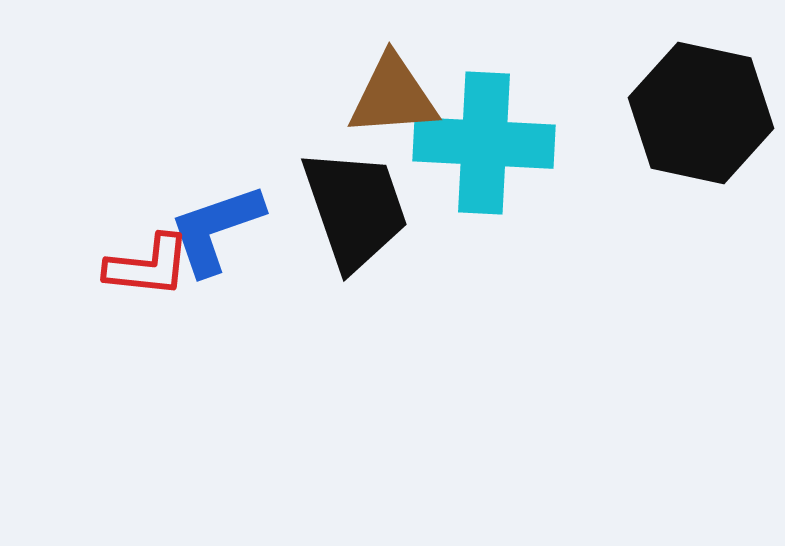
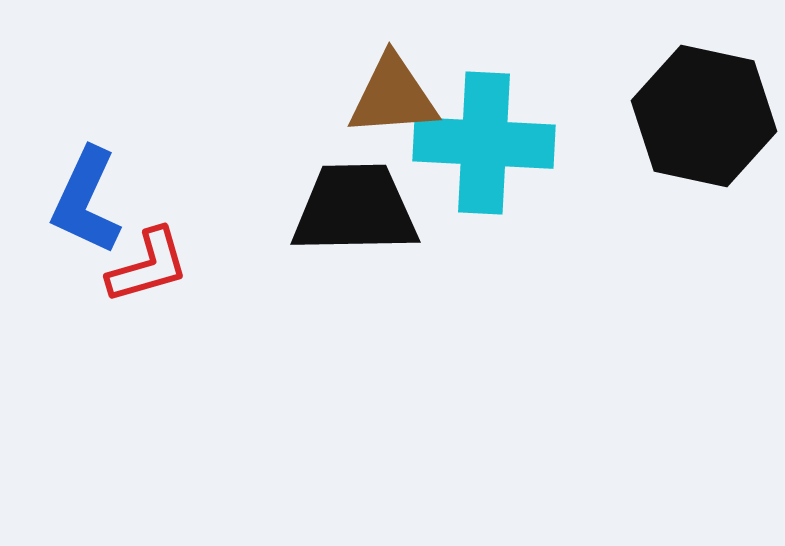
black hexagon: moved 3 px right, 3 px down
black trapezoid: rotated 72 degrees counterclockwise
blue L-shape: moved 130 px left, 28 px up; rotated 46 degrees counterclockwise
red L-shape: rotated 22 degrees counterclockwise
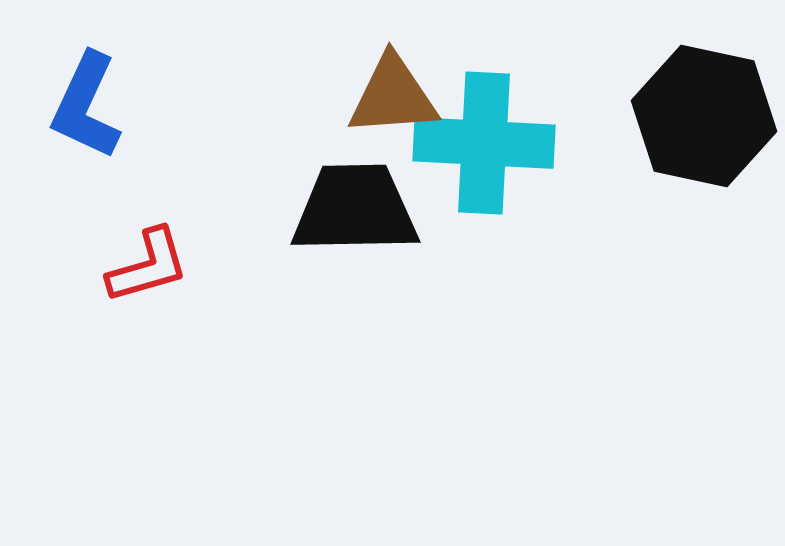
blue L-shape: moved 95 px up
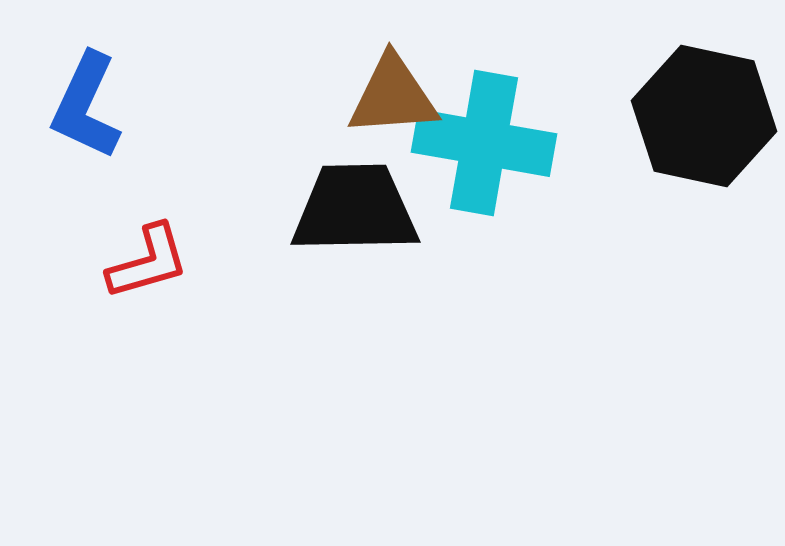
cyan cross: rotated 7 degrees clockwise
red L-shape: moved 4 px up
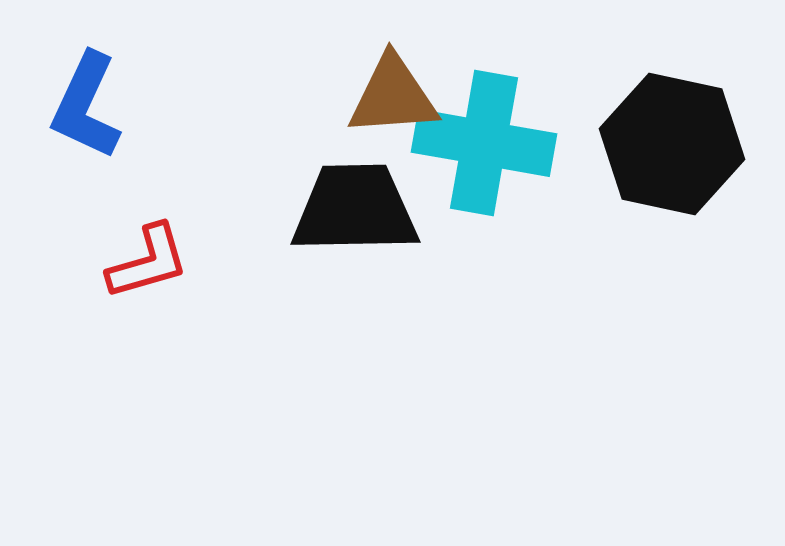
black hexagon: moved 32 px left, 28 px down
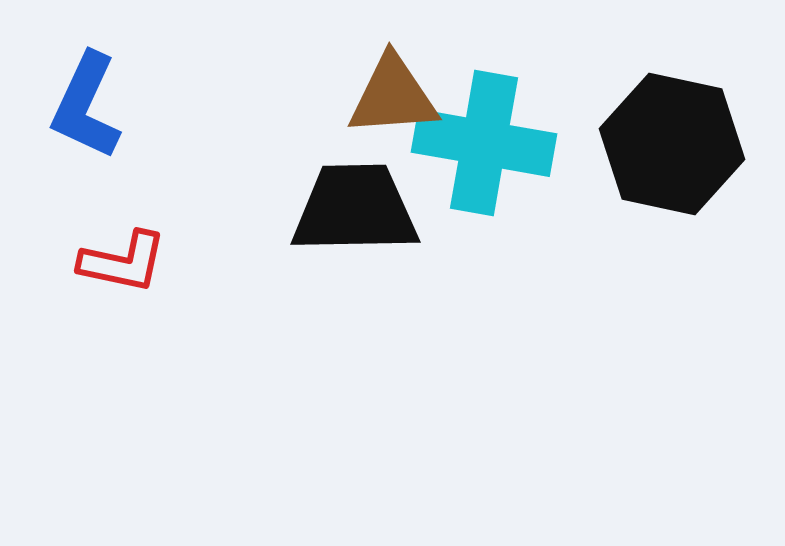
red L-shape: moved 25 px left; rotated 28 degrees clockwise
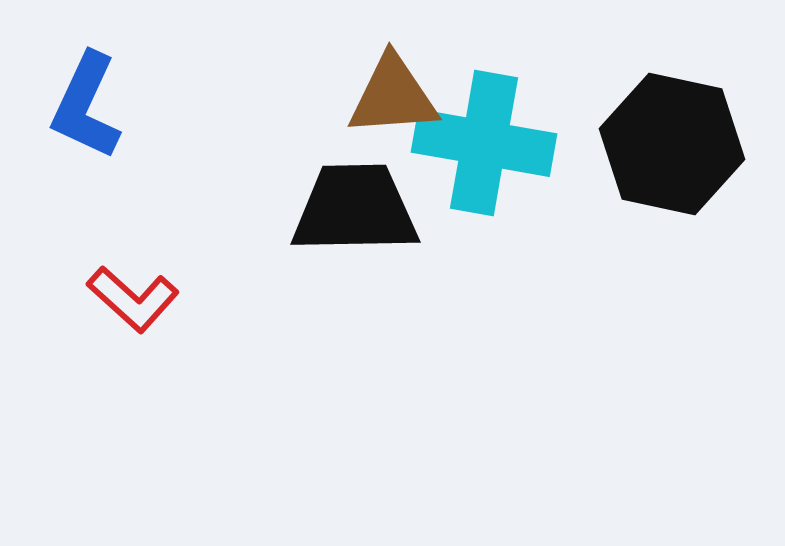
red L-shape: moved 10 px right, 37 px down; rotated 30 degrees clockwise
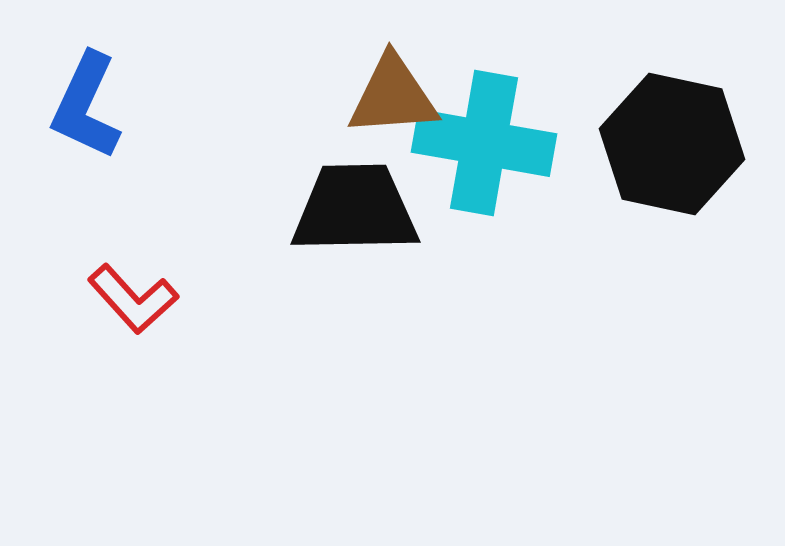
red L-shape: rotated 6 degrees clockwise
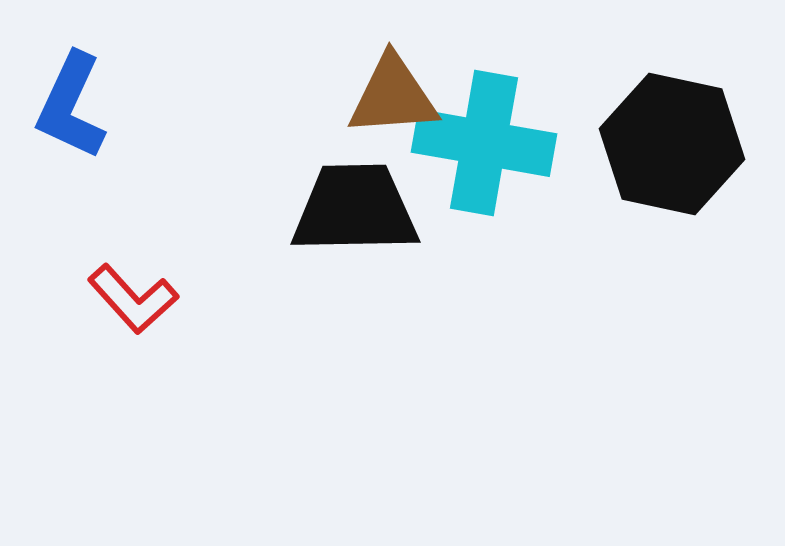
blue L-shape: moved 15 px left
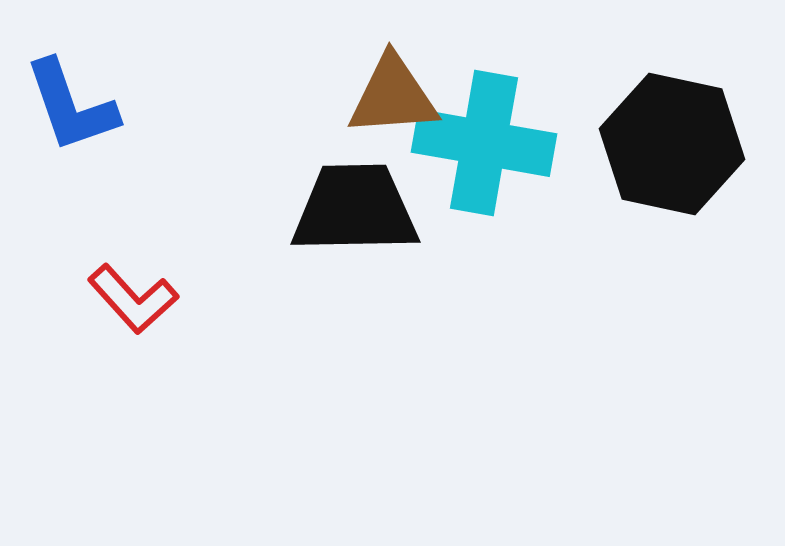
blue L-shape: rotated 44 degrees counterclockwise
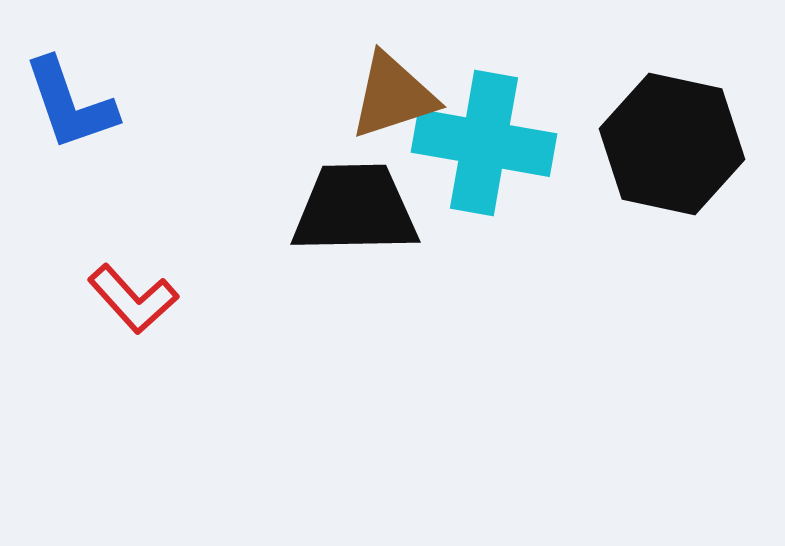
brown triangle: rotated 14 degrees counterclockwise
blue L-shape: moved 1 px left, 2 px up
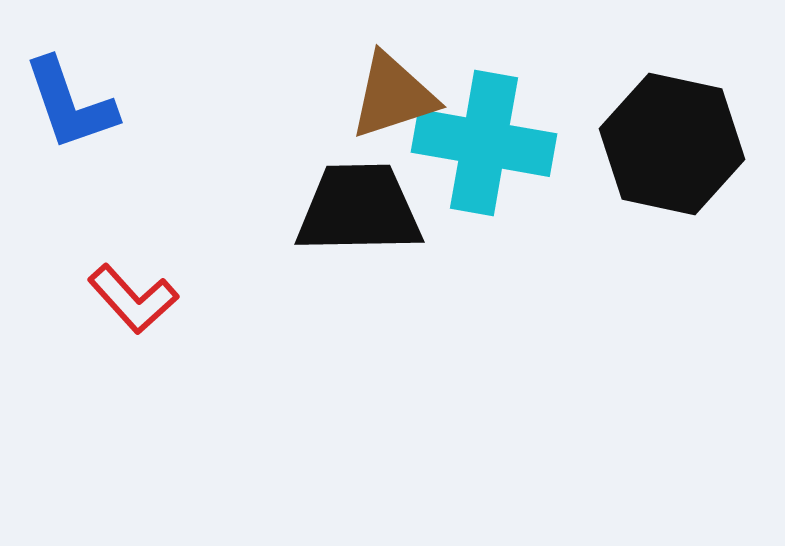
black trapezoid: moved 4 px right
